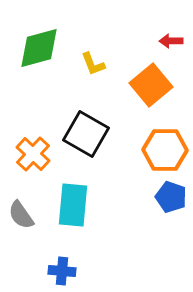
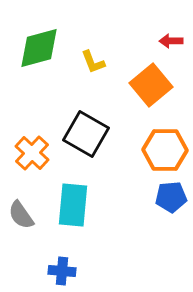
yellow L-shape: moved 2 px up
orange cross: moved 1 px left, 1 px up
blue pentagon: rotated 24 degrees counterclockwise
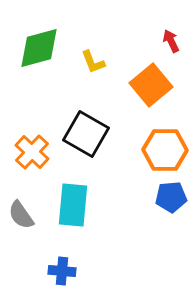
red arrow: rotated 65 degrees clockwise
orange cross: moved 1 px up
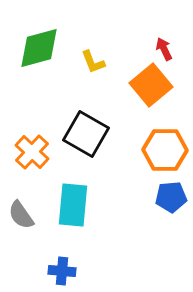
red arrow: moved 7 px left, 8 px down
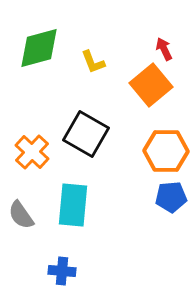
orange hexagon: moved 1 px right, 1 px down
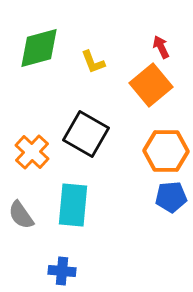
red arrow: moved 3 px left, 2 px up
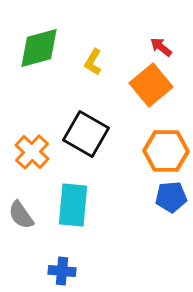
red arrow: rotated 25 degrees counterclockwise
yellow L-shape: rotated 52 degrees clockwise
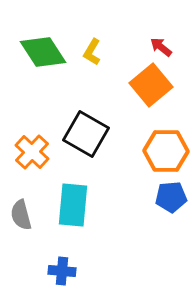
green diamond: moved 4 px right, 4 px down; rotated 72 degrees clockwise
yellow L-shape: moved 1 px left, 10 px up
gray semicircle: rotated 20 degrees clockwise
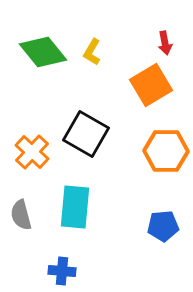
red arrow: moved 4 px right, 4 px up; rotated 140 degrees counterclockwise
green diamond: rotated 6 degrees counterclockwise
orange square: rotated 9 degrees clockwise
blue pentagon: moved 8 px left, 29 px down
cyan rectangle: moved 2 px right, 2 px down
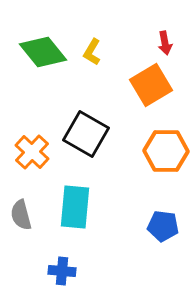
blue pentagon: rotated 12 degrees clockwise
